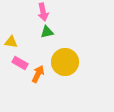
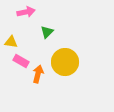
pink arrow: moved 17 px left; rotated 90 degrees counterclockwise
green triangle: rotated 32 degrees counterclockwise
pink rectangle: moved 1 px right, 2 px up
orange arrow: rotated 12 degrees counterclockwise
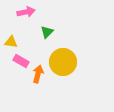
yellow circle: moved 2 px left
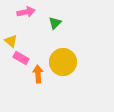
green triangle: moved 8 px right, 9 px up
yellow triangle: moved 1 px up; rotated 32 degrees clockwise
pink rectangle: moved 3 px up
orange arrow: rotated 18 degrees counterclockwise
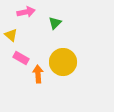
yellow triangle: moved 6 px up
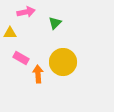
yellow triangle: moved 1 px left, 2 px up; rotated 40 degrees counterclockwise
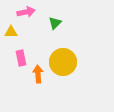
yellow triangle: moved 1 px right, 1 px up
pink rectangle: rotated 49 degrees clockwise
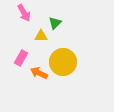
pink arrow: moved 2 px left, 1 px down; rotated 72 degrees clockwise
yellow triangle: moved 30 px right, 4 px down
pink rectangle: rotated 42 degrees clockwise
orange arrow: moved 1 px right, 1 px up; rotated 60 degrees counterclockwise
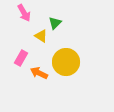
yellow triangle: rotated 32 degrees clockwise
yellow circle: moved 3 px right
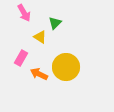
yellow triangle: moved 1 px left, 1 px down
yellow circle: moved 5 px down
orange arrow: moved 1 px down
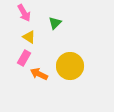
yellow triangle: moved 11 px left
pink rectangle: moved 3 px right
yellow circle: moved 4 px right, 1 px up
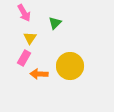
yellow triangle: moved 1 px right, 1 px down; rotated 32 degrees clockwise
orange arrow: rotated 24 degrees counterclockwise
